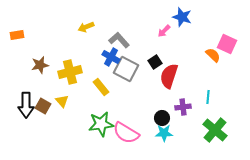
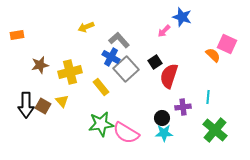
gray square: rotated 20 degrees clockwise
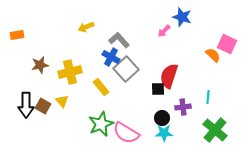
black square: moved 3 px right, 27 px down; rotated 32 degrees clockwise
green star: rotated 15 degrees counterclockwise
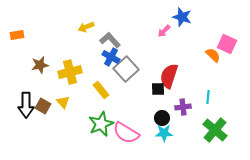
gray L-shape: moved 9 px left
yellow rectangle: moved 3 px down
yellow triangle: moved 1 px right, 1 px down
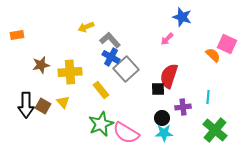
pink arrow: moved 3 px right, 8 px down
brown star: moved 1 px right
yellow cross: rotated 10 degrees clockwise
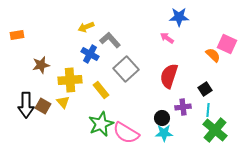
blue star: moved 3 px left; rotated 18 degrees counterclockwise
pink arrow: moved 1 px up; rotated 80 degrees clockwise
blue cross: moved 21 px left, 3 px up
yellow cross: moved 8 px down
black square: moved 47 px right; rotated 32 degrees counterclockwise
cyan line: moved 13 px down
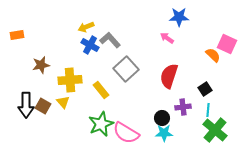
blue cross: moved 9 px up
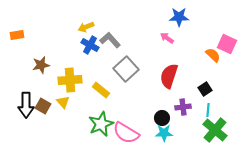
yellow rectangle: rotated 12 degrees counterclockwise
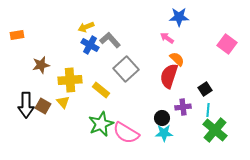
pink square: rotated 12 degrees clockwise
orange semicircle: moved 36 px left, 4 px down
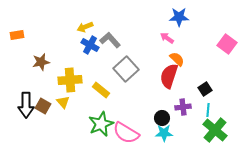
yellow arrow: moved 1 px left
brown star: moved 3 px up
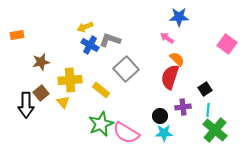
gray L-shape: rotated 30 degrees counterclockwise
red semicircle: moved 1 px right, 1 px down
brown square: moved 2 px left, 13 px up; rotated 21 degrees clockwise
black circle: moved 2 px left, 2 px up
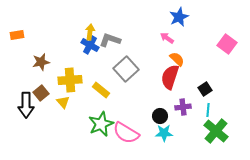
blue star: rotated 24 degrees counterclockwise
yellow arrow: moved 5 px right, 5 px down; rotated 119 degrees clockwise
green cross: moved 1 px right, 1 px down
